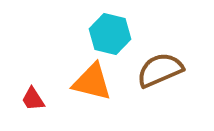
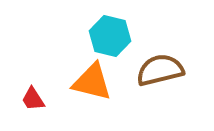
cyan hexagon: moved 2 px down
brown semicircle: rotated 9 degrees clockwise
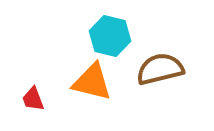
brown semicircle: moved 1 px up
red trapezoid: rotated 12 degrees clockwise
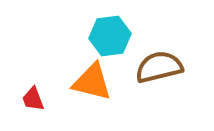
cyan hexagon: rotated 21 degrees counterclockwise
brown semicircle: moved 1 px left, 2 px up
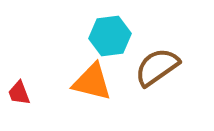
brown semicircle: moved 2 px left; rotated 21 degrees counterclockwise
red trapezoid: moved 14 px left, 6 px up
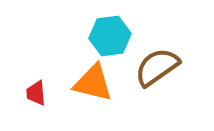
orange triangle: moved 1 px right, 1 px down
red trapezoid: moved 17 px right; rotated 16 degrees clockwise
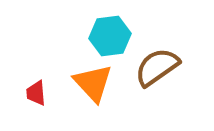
orange triangle: rotated 33 degrees clockwise
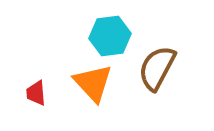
brown semicircle: moved 1 px down; rotated 27 degrees counterclockwise
